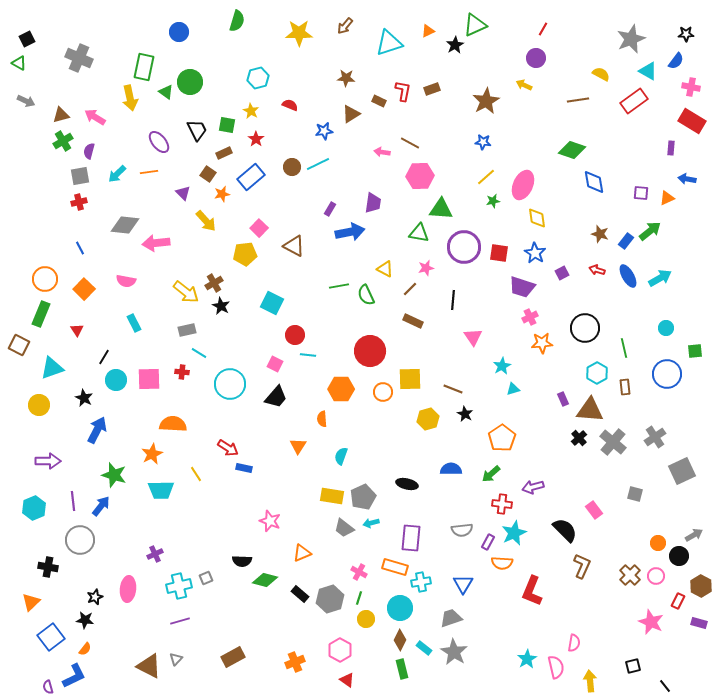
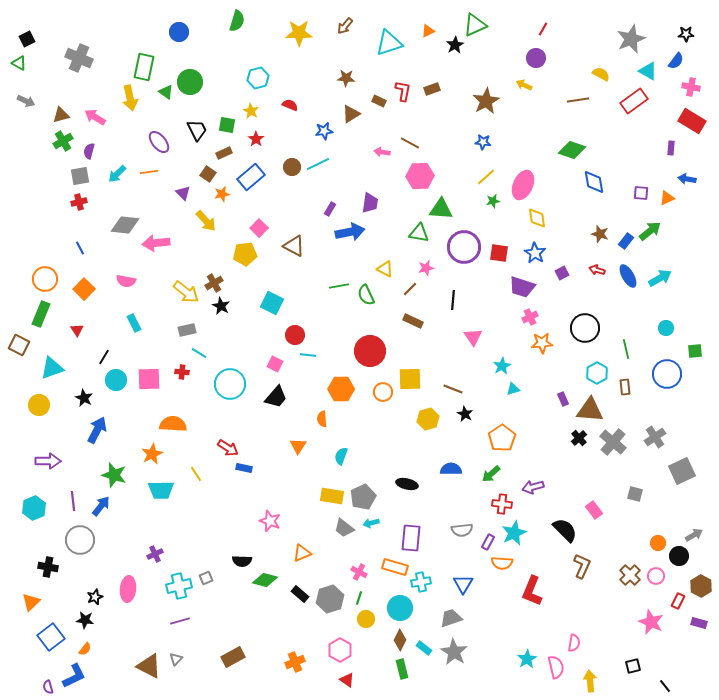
purple trapezoid at (373, 203): moved 3 px left
green line at (624, 348): moved 2 px right, 1 px down
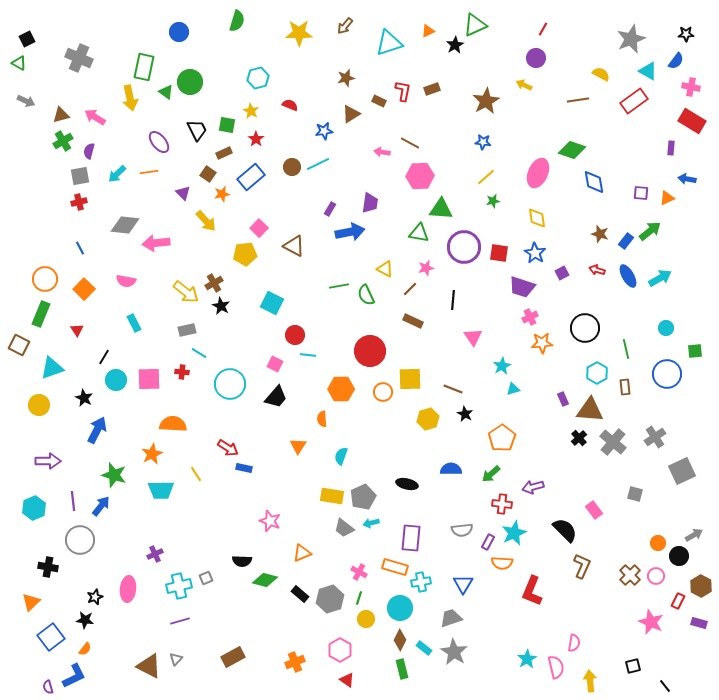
brown star at (346, 78): rotated 18 degrees counterclockwise
pink ellipse at (523, 185): moved 15 px right, 12 px up
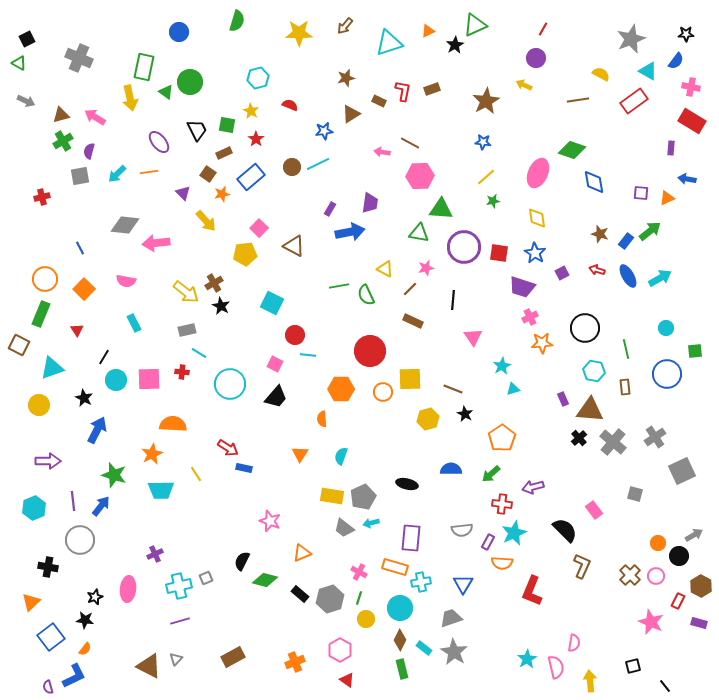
red cross at (79, 202): moved 37 px left, 5 px up
cyan hexagon at (597, 373): moved 3 px left, 2 px up; rotated 20 degrees counterclockwise
orange triangle at (298, 446): moved 2 px right, 8 px down
black semicircle at (242, 561): rotated 114 degrees clockwise
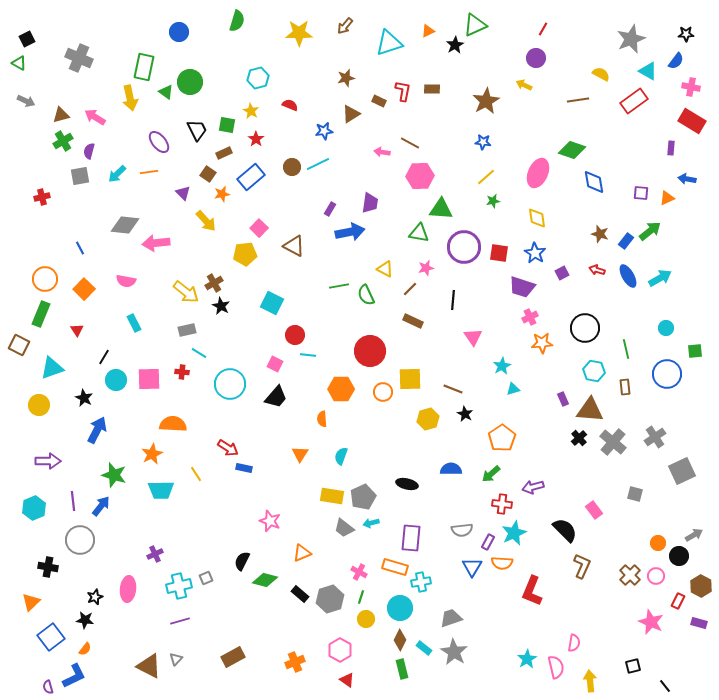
brown rectangle at (432, 89): rotated 21 degrees clockwise
blue triangle at (463, 584): moved 9 px right, 17 px up
green line at (359, 598): moved 2 px right, 1 px up
